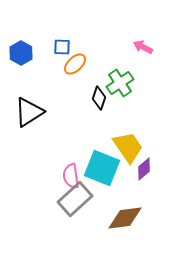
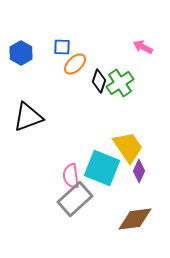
black diamond: moved 17 px up
black triangle: moved 1 px left, 5 px down; rotated 12 degrees clockwise
purple diamond: moved 5 px left, 2 px down; rotated 25 degrees counterclockwise
brown diamond: moved 10 px right, 1 px down
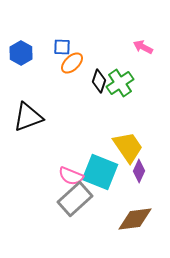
orange ellipse: moved 3 px left, 1 px up
cyan square: moved 2 px left, 4 px down
pink semicircle: rotated 60 degrees counterclockwise
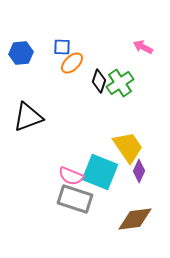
blue hexagon: rotated 25 degrees clockwise
gray rectangle: rotated 60 degrees clockwise
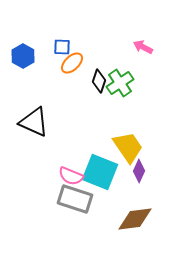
blue hexagon: moved 2 px right, 3 px down; rotated 25 degrees counterclockwise
black triangle: moved 6 px right, 5 px down; rotated 44 degrees clockwise
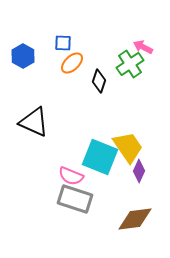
blue square: moved 1 px right, 4 px up
green cross: moved 10 px right, 19 px up
cyan square: moved 15 px up
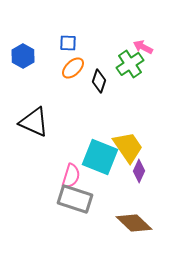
blue square: moved 5 px right
orange ellipse: moved 1 px right, 5 px down
pink semicircle: rotated 95 degrees counterclockwise
brown diamond: moved 1 px left, 4 px down; rotated 51 degrees clockwise
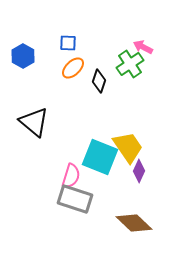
black triangle: rotated 16 degrees clockwise
